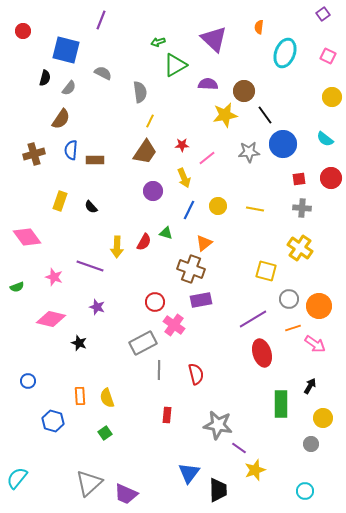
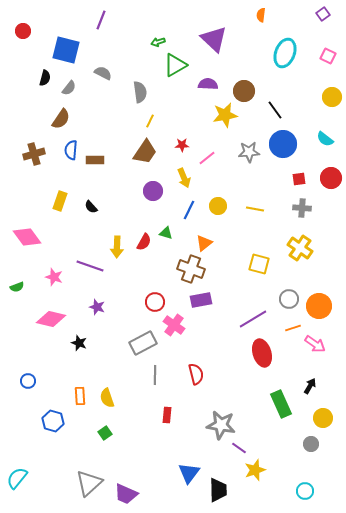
orange semicircle at (259, 27): moved 2 px right, 12 px up
black line at (265, 115): moved 10 px right, 5 px up
yellow square at (266, 271): moved 7 px left, 7 px up
gray line at (159, 370): moved 4 px left, 5 px down
green rectangle at (281, 404): rotated 24 degrees counterclockwise
gray star at (218, 425): moved 3 px right
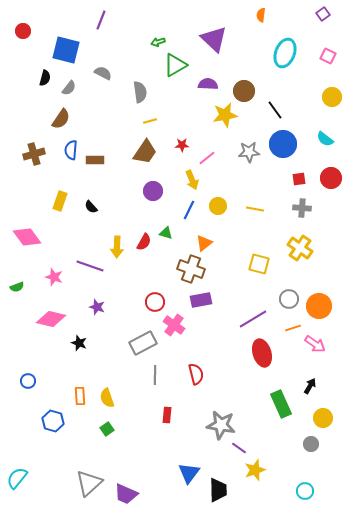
yellow line at (150, 121): rotated 48 degrees clockwise
yellow arrow at (184, 178): moved 8 px right, 2 px down
green square at (105, 433): moved 2 px right, 4 px up
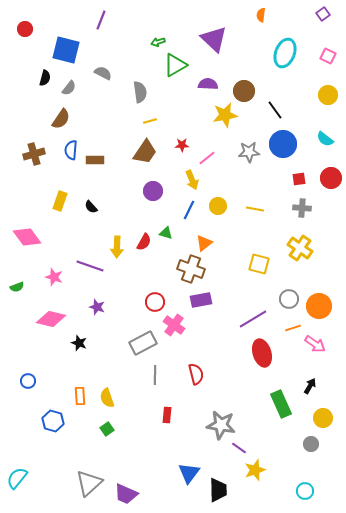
red circle at (23, 31): moved 2 px right, 2 px up
yellow circle at (332, 97): moved 4 px left, 2 px up
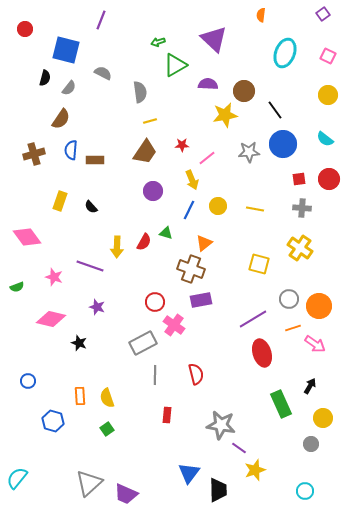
red circle at (331, 178): moved 2 px left, 1 px down
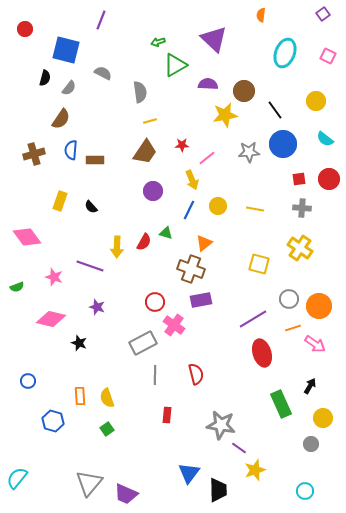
yellow circle at (328, 95): moved 12 px left, 6 px down
gray triangle at (89, 483): rotated 8 degrees counterclockwise
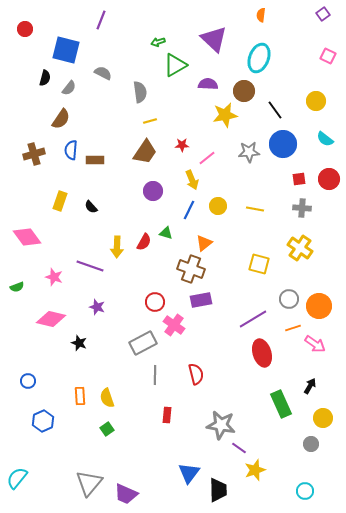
cyan ellipse at (285, 53): moved 26 px left, 5 px down
blue hexagon at (53, 421): moved 10 px left; rotated 20 degrees clockwise
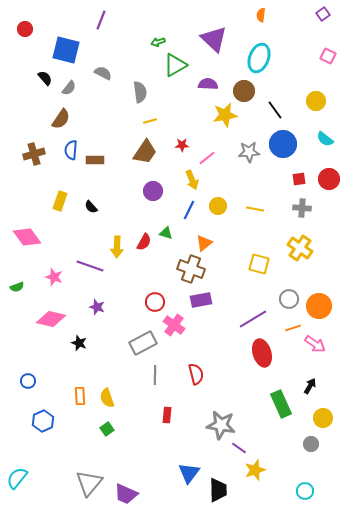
black semicircle at (45, 78): rotated 56 degrees counterclockwise
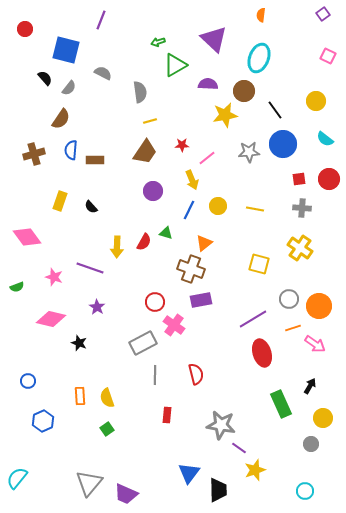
purple line at (90, 266): moved 2 px down
purple star at (97, 307): rotated 14 degrees clockwise
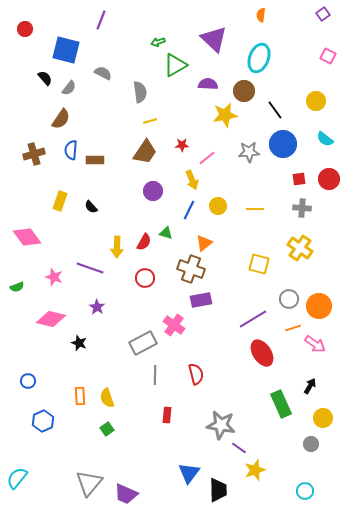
yellow line at (255, 209): rotated 12 degrees counterclockwise
red circle at (155, 302): moved 10 px left, 24 px up
red ellipse at (262, 353): rotated 16 degrees counterclockwise
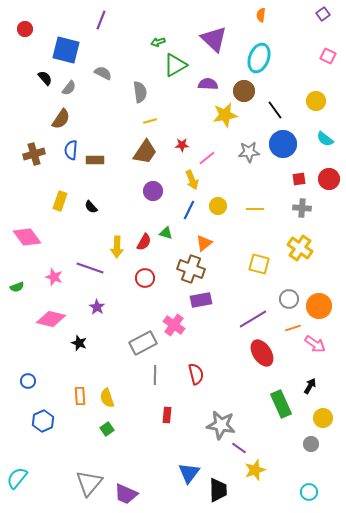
cyan circle at (305, 491): moved 4 px right, 1 px down
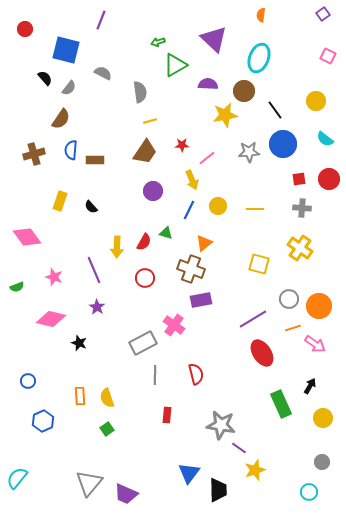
purple line at (90, 268): moved 4 px right, 2 px down; rotated 48 degrees clockwise
gray circle at (311, 444): moved 11 px right, 18 px down
